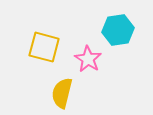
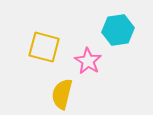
pink star: moved 2 px down
yellow semicircle: moved 1 px down
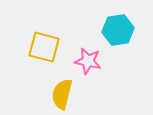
pink star: rotated 20 degrees counterclockwise
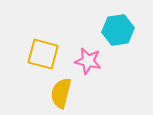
yellow square: moved 1 px left, 7 px down
yellow semicircle: moved 1 px left, 1 px up
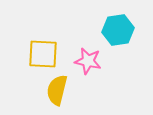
yellow square: rotated 12 degrees counterclockwise
yellow semicircle: moved 4 px left, 3 px up
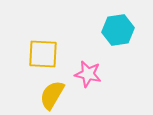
pink star: moved 13 px down
yellow semicircle: moved 5 px left, 5 px down; rotated 16 degrees clockwise
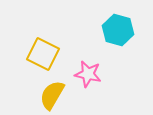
cyan hexagon: rotated 24 degrees clockwise
yellow square: rotated 24 degrees clockwise
